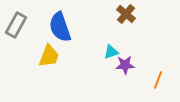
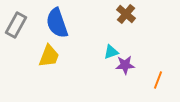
blue semicircle: moved 3 px left, 4 px up
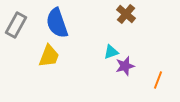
purple star: moved 1 px down; rotated 12 degrees counterclockwise
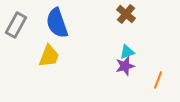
cyan triangle: moved 16 px right
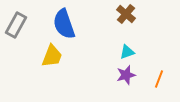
blue semicircle: moved 7 px right, 1 px down
yellow trapezoid: moved 3 px right
purple star: moved 1 px right, 9 px down
orange line: moved 1 px right, 1 px up
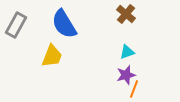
blue semicircle: rotated 12 degrees counterclockwise
orange line: moved 25 px left, 10 px down
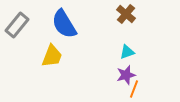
gray rectangle: moved 1 px right; rotated 10 degrees clockwise
